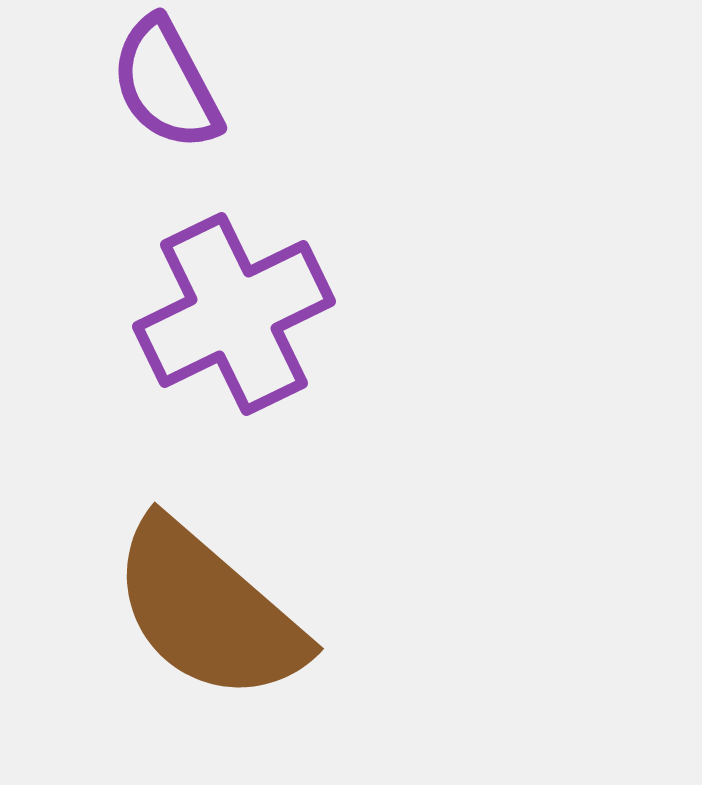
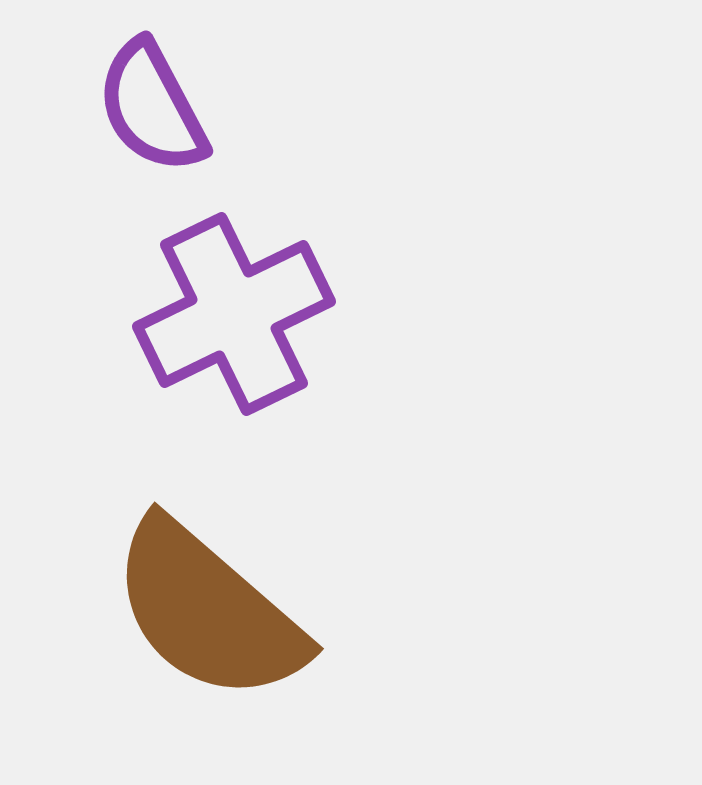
purple semicircle: moved 14 px left, 23 px down
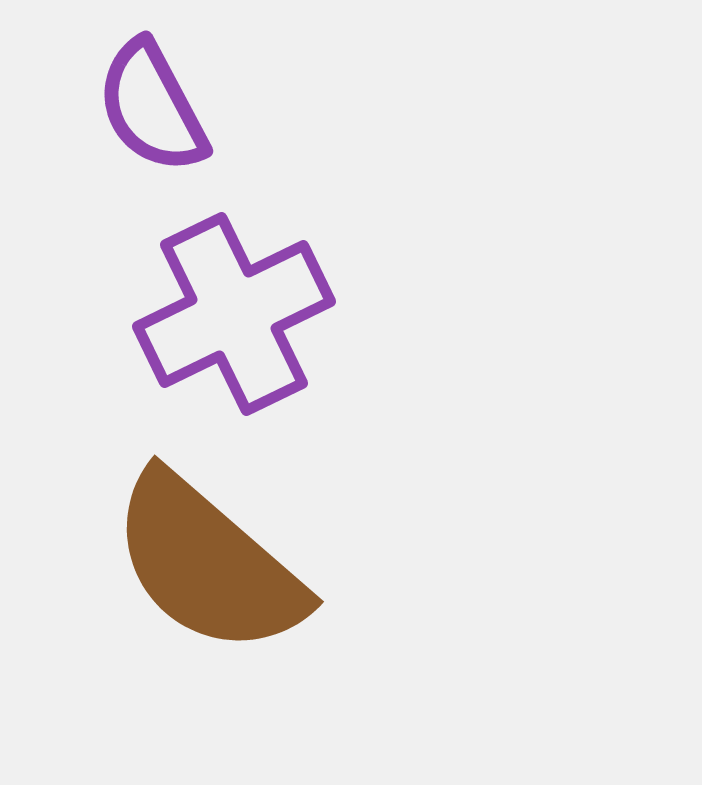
brown semicircle: moved 47 px up
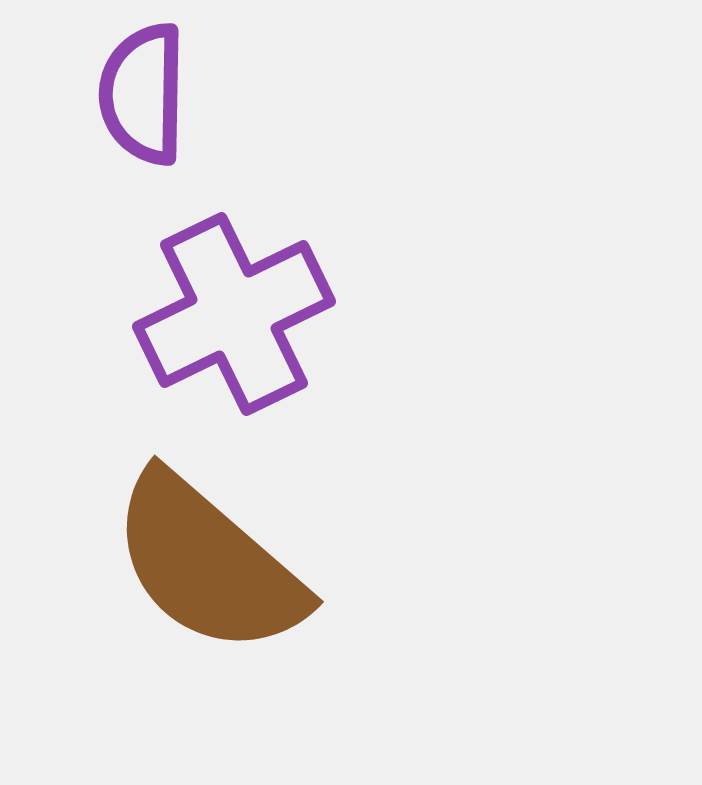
purple semicircle: moved 9 px left, 13 px up; rotated 29 degrees clockwise
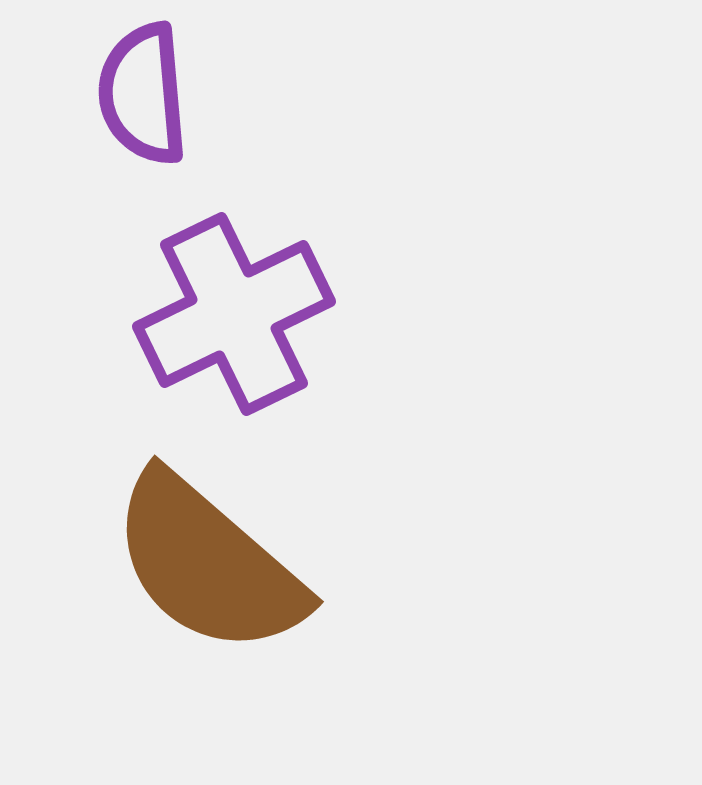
purple semicircle: rotated 6 degrees counterclockwise
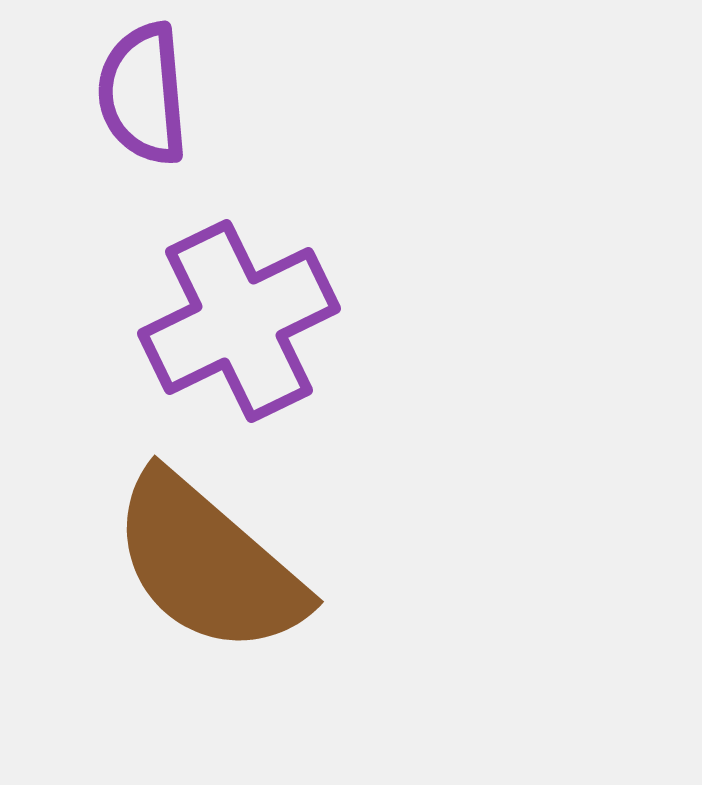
purple cross: moved 5 px right, 7 px down
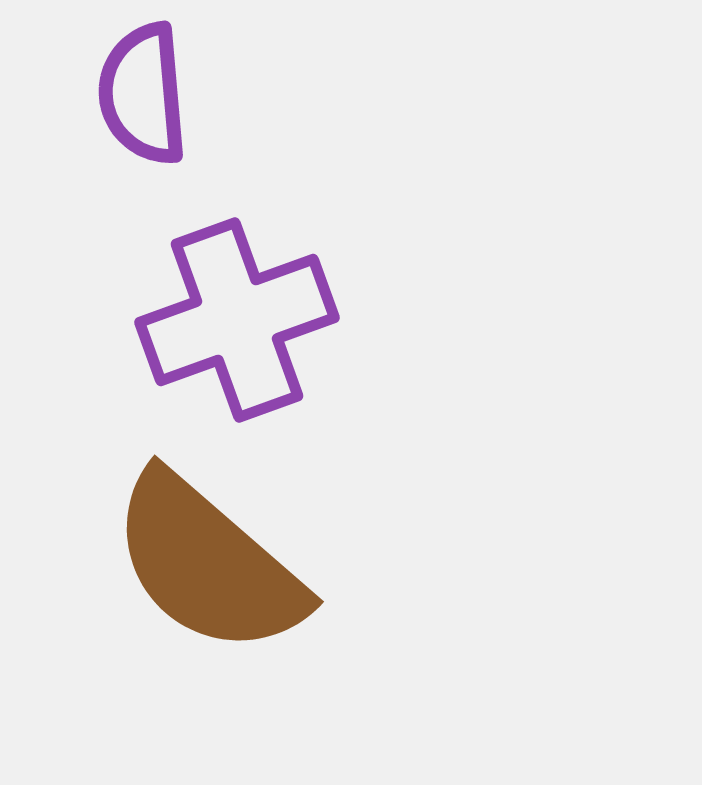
purple cross: moved 2 px left, 1 px up; rotated 6 degrees clockwise
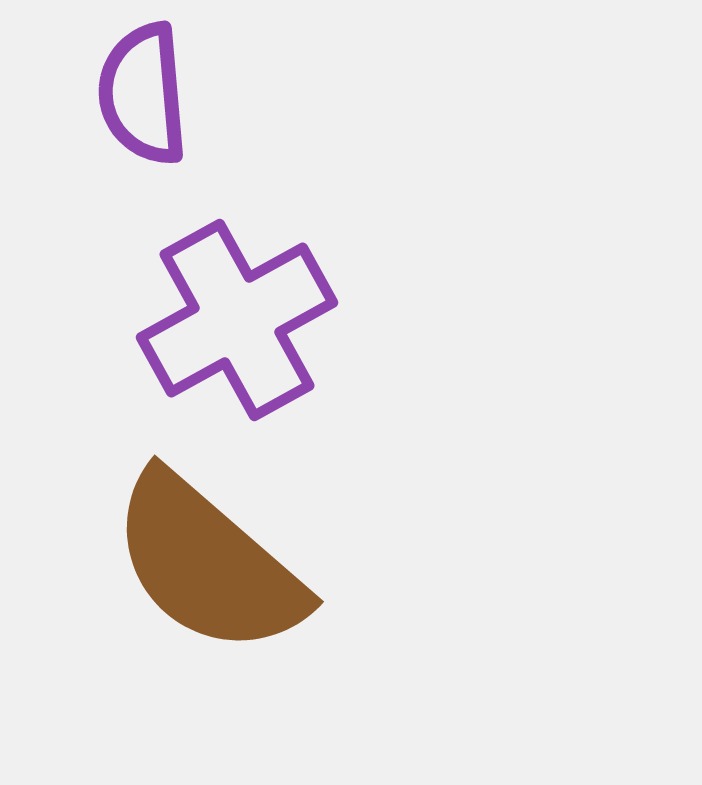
purple cross: rotated 9 degrees counterclockwise
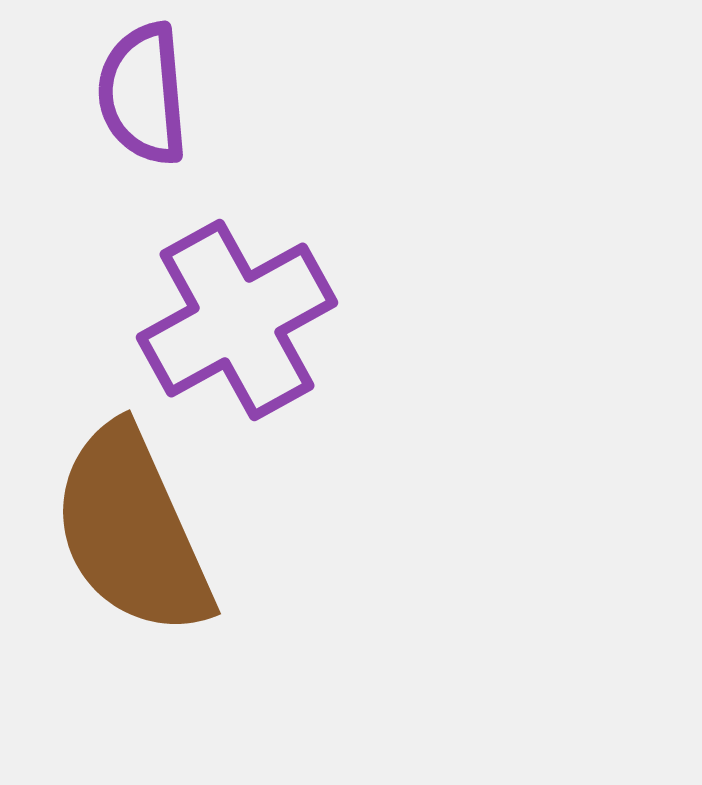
brown semicircle: moved 76 px left, 33 px up; rotated 25 degrees clockwise
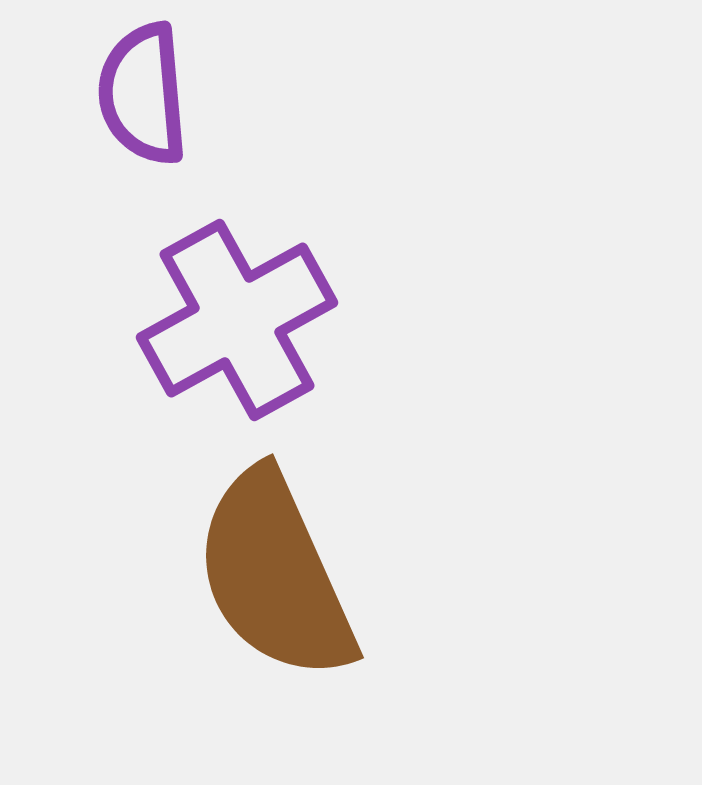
brown semicircle: moved 143 px right, 44 px down
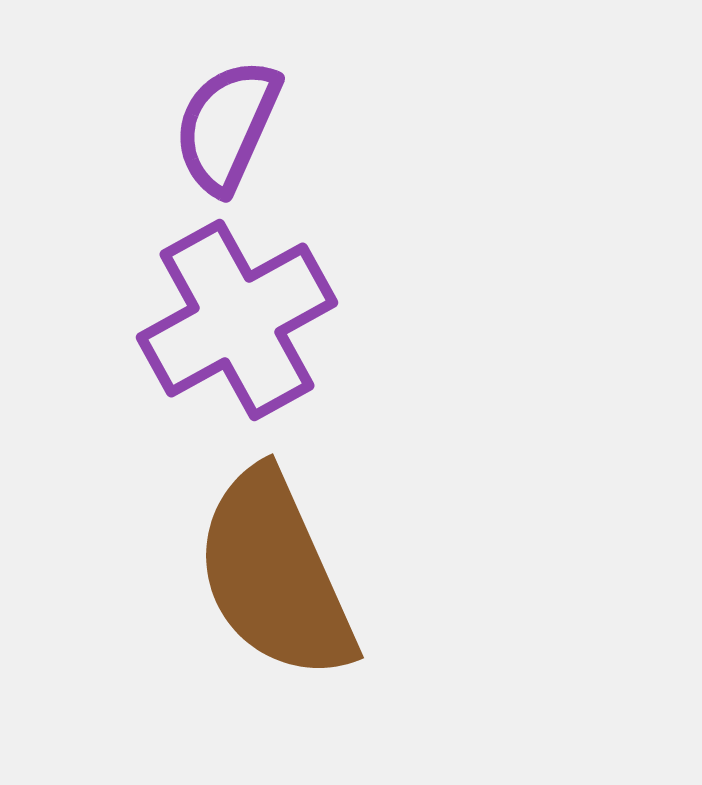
purple semicircle: moved 84 px right, 32 px down; rotated 29 degrees clockwise
